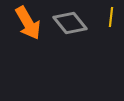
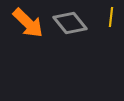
orange arrow: rotated 16 degrees counterclockwise
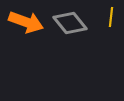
orange arrow: moved 2 px left, 1 px up; rotated 24 degrees counterclockwise
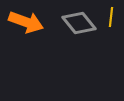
gray diamond: moved 9 px right
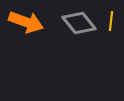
yellow line: moved 4 px down
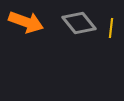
yellow line: moved 7 px down
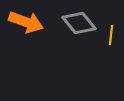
yellow line: moved 7 px down
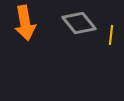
orange arrow: moved 1 px left, 1 px down; rotated 60 degrees clockwise
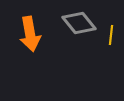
orange arrow: moved 5 px right, 11 px down
